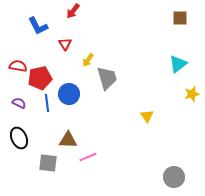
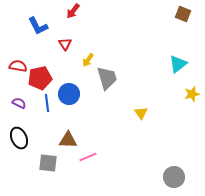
brown square: moved 3 px right, 4 px up; rotated 21 degrees clockwise
yellow triangle: moved 6 px left, 3 px up
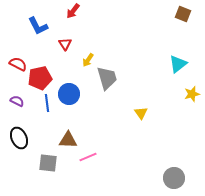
red semicircle: moved 2 px up; rotated 18 degrees clockwise
purple semicircle: moved 2 px left, 2 px up
gray circle: moved 1 px down
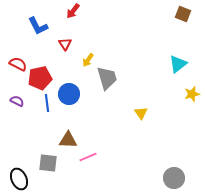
black ellipse: moved 41 px down
